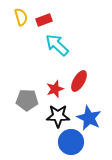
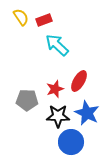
yellow semicircle: rotated 18 degrees counterclockwise
blue star: moved 2 px left, 5 px up
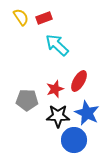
red rectangle: moved 2 px up
blue circle: moved 3 px right, 2 px up
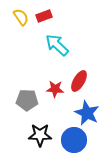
red rectangle: moved 2 px up
red star: rotated 24 degrees clockwise
black star: moved 18 px left, 19 px down
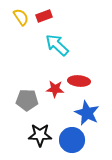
red ellipse: rotated 65 degrees clockwise
blue circle: moved 2 px left
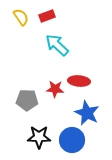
red rectangle: moved 3 px right
black star: moved 1 px left, 2 px down
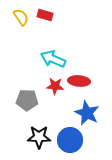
red rectangle: moved 2 px left, 1 px up; rotated 35 degrees clockwise
cyan arrow: moved 4 px left, 14 px down; rotated 20 degrees counterclockwise
red star: moved 3 px up
blue circle: moved 2 px left
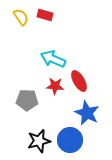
red ellipse: rotated 55 degrees clockwise
black star: moved 4 px down; rotated 15 degrees counterclockwise
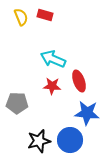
yellow semicircle: rotated 12 degrees clockwise
red ellipse: rotated 10 degrees clockwise
red star: moved 3 px left
gray pentagon: moved 10 px left, 3 px down
blue star: rotated 20 degrees counterclockwise
